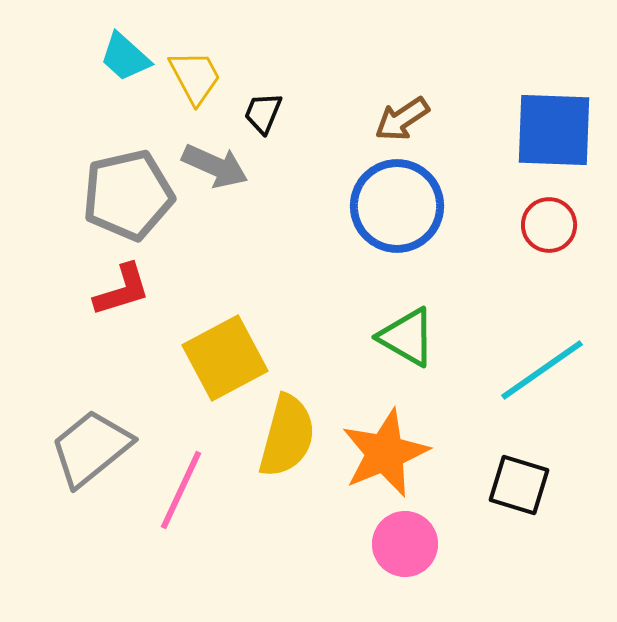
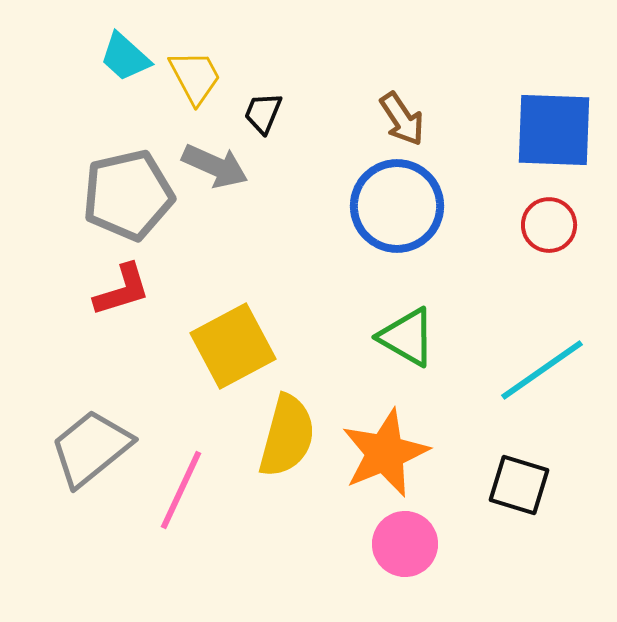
brown arrow: rotated 90 degrees counterclockwise
yellow square: moved 8 px right, 12 px up
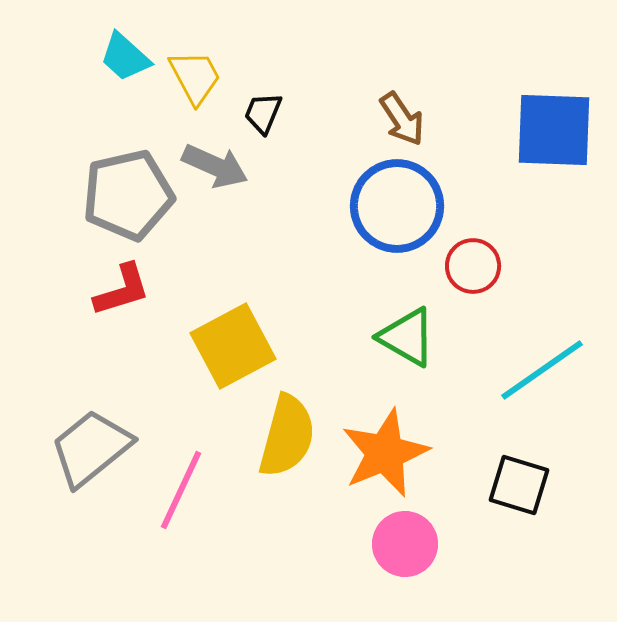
red circle: moved 76 px left, 41 px down
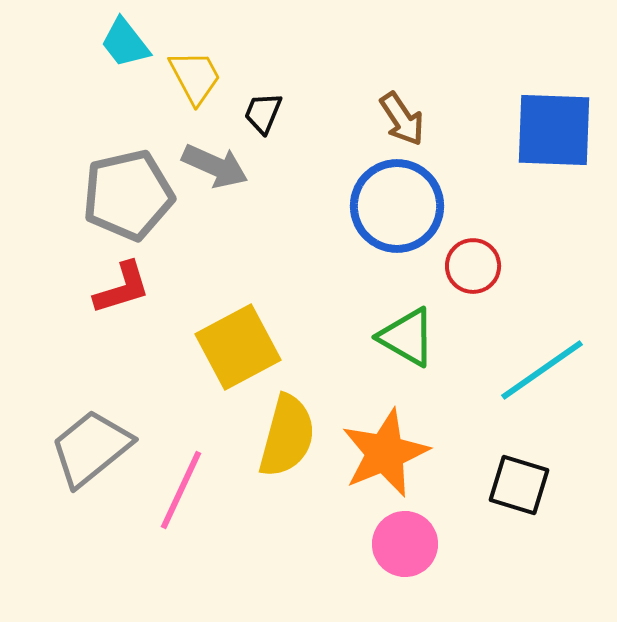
cyan trapezoid: moved 14 px up; rotated 10 degrees clockwise
red L-shape: moved 2 px up
yellow square: moved 5 px right, 1 px down
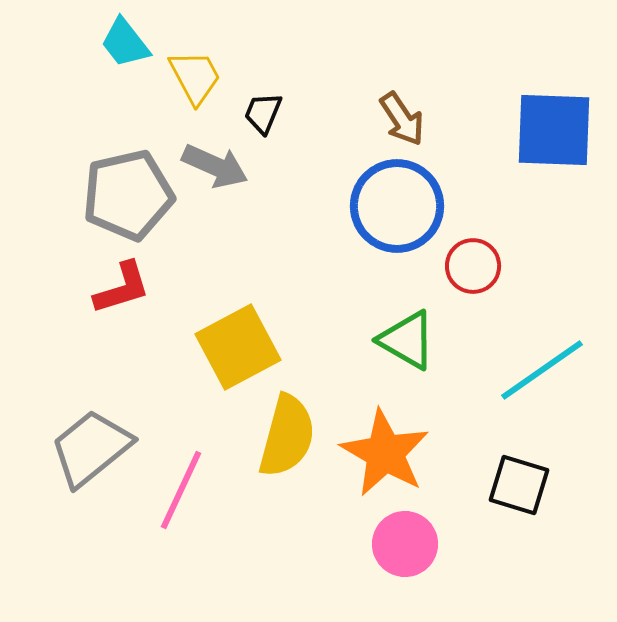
green triangle: moved 3 px down
orange star: rotated 20 degrees counterclockwise
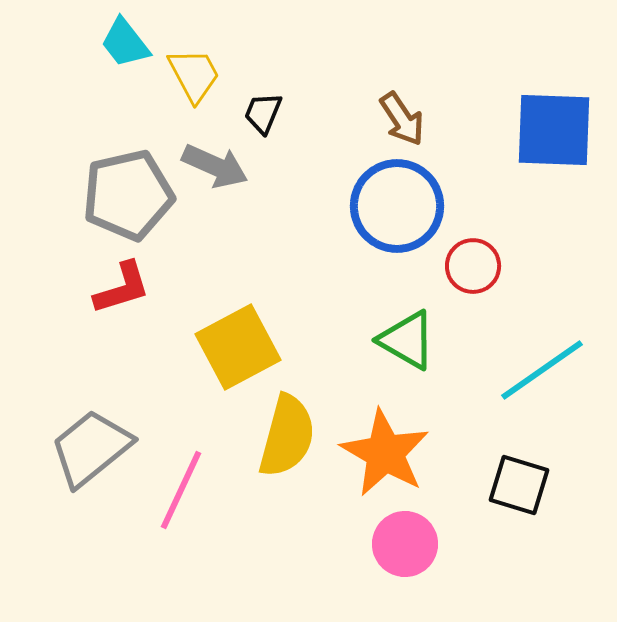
yellow trapezoid: moved 1 px left, 2 px up
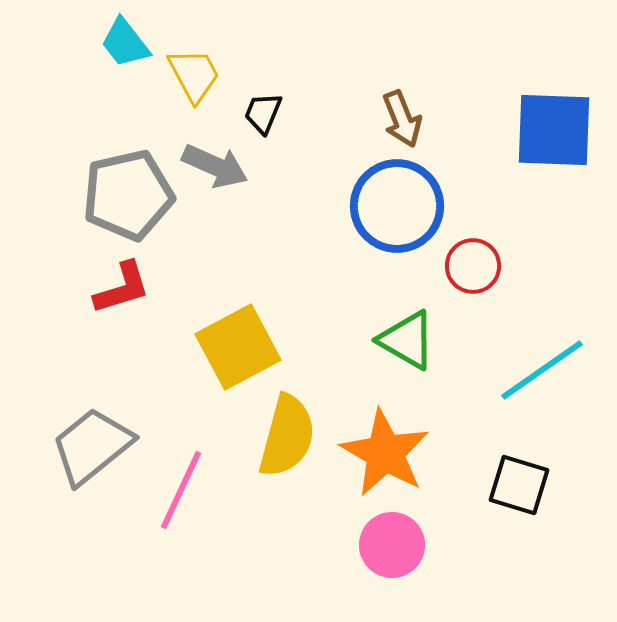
brown arrow: rotated 12 degrees clockwise
gray trapezoid: moved 1 px right, 2 px up
pink circle: moved 13 px left, 1 px down
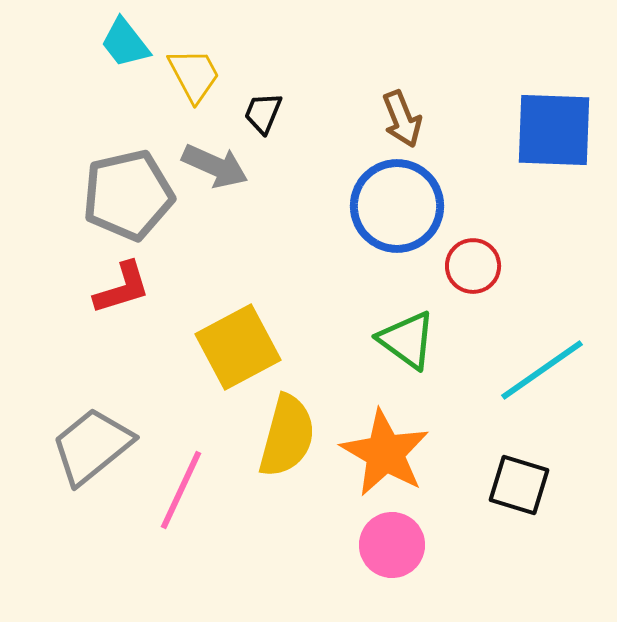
green triangle: rotated 6 degrees clockwise
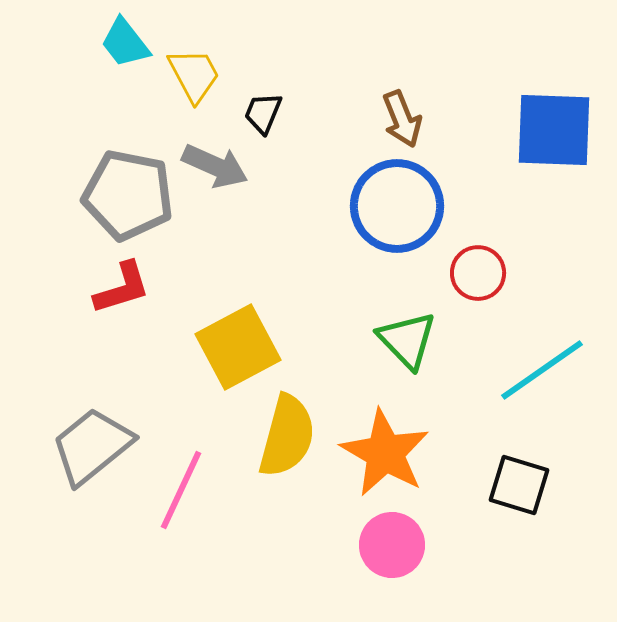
gray pentagon: rotated 24 degrees clockwise
red circle: moved 5 px right, 7 px down
green triangle: rotated 10 degrees clockwise
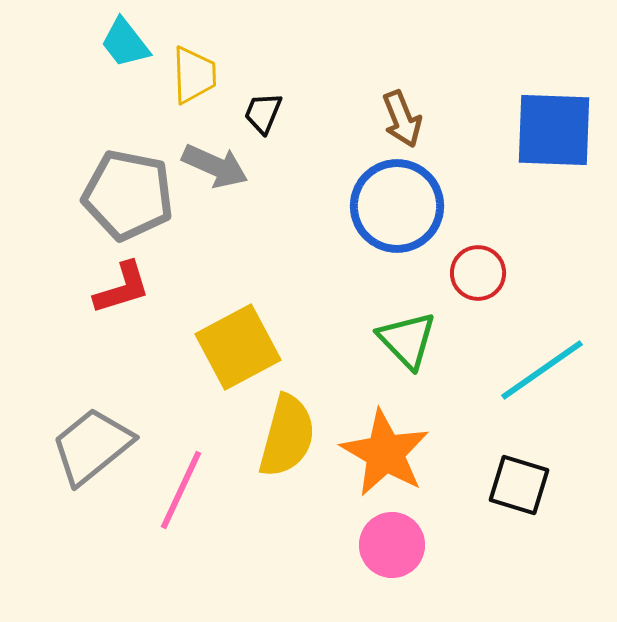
yellow trapezoid: rotated 26 degrees clockwise
